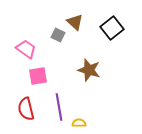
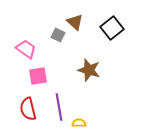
red semicircle: moved 2 px right
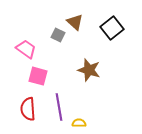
pink square: rotated 24 degrees clockwise
red semicircle: rotated 10 degrees clockwise
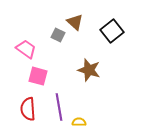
black square: moved 3 px down
yellow semicircle: moved 1 px up
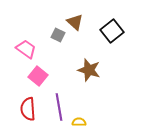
pink square: rotated 24 degrees clockwise
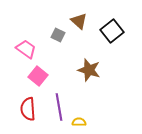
brown triangle: moved 4 px right, 1 px up
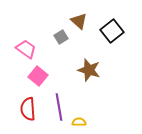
gray square: moved 3 px right, 2 px down; rotated 32 degrees clockwise
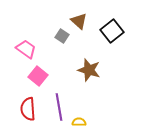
gray square: moved 1 px right, 1 px up; rotated 24 degrees counterclockwise
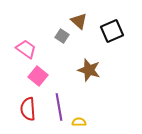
black square: rotated 15 degrees clockwise
